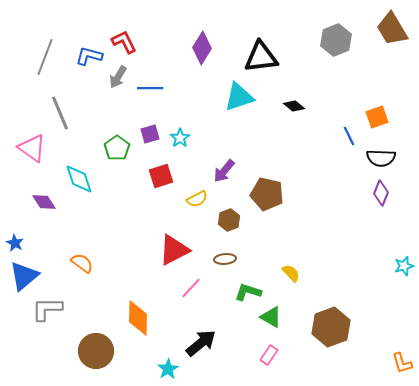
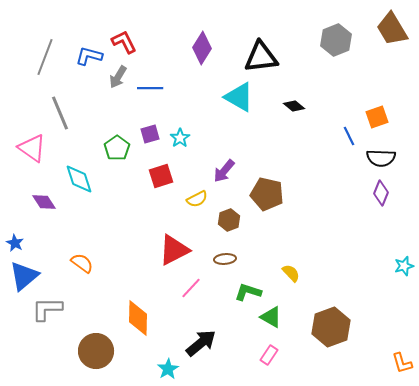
cyan triangle at (239, 97): rotated 48 degrees clockwise
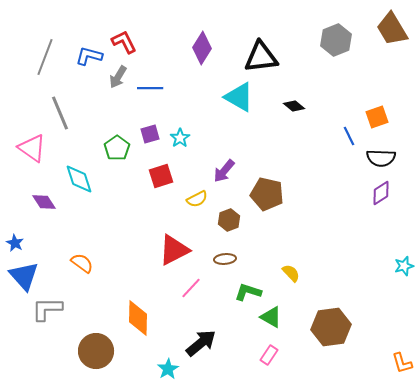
purple diamond at (381, 193): rotated 35 degrees clockwise
blue triangle at (24, 276): rotated 32 degrees counterclockwise
brown hexagon at (331, 327): rotated 12 degrees clockwise
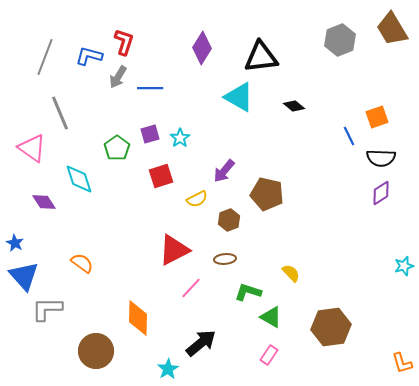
gray hexagon at (336, 40): moved 4 px right
red L-shape at (124, 42): rotated 44 degrees clockwise
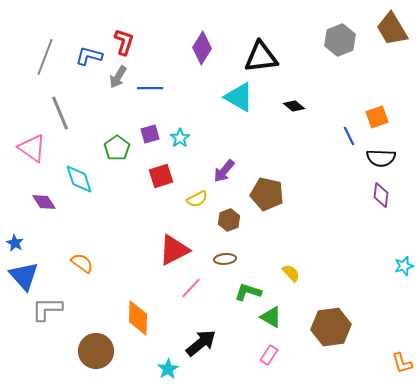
purple diamond at (381, 193): moved 2 px down; rotated 50 degrees counterclockwise
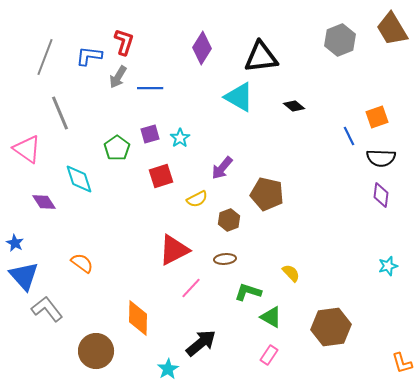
blue L-shape at (89, 56): rotated 8 degrees counterclockwise
pink triangle at (32, 148): moved 5 px left, 1 px down
purple arrow at (224, 171): moved 2 px left, 3 px up
cyan star at (404, 266): moved 16 px left
gray L-shape at (47, 309): rotated 52 degrees clockwise
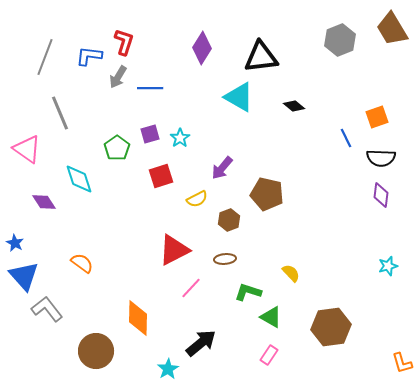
blue line at (349, 136): moved 3 px left, 2 px down
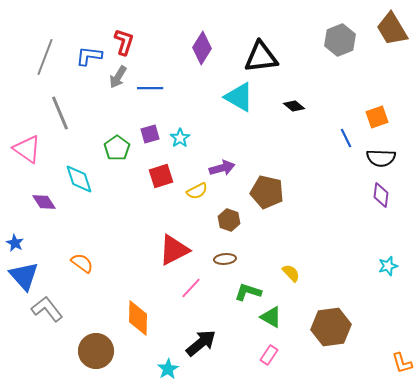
purple arrow at (222, 168): rotated 145 degrees counterclockwise
brown pentagon at (267, 194): moved 2 px up
yellow semicircle at (197, 199): moved 8 px up
brown hexagon at (229, 220): rotated 20 degrees counterclockwise
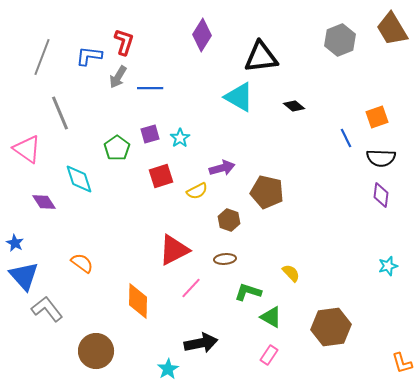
purple diamond at (202, 48): moved 13 px up
gray line at (45, 57): moved 3 px left
orange diamond at (138, 318): moved 17 px up
black arrow at (201, 343): rotated 28 degrees clockwise
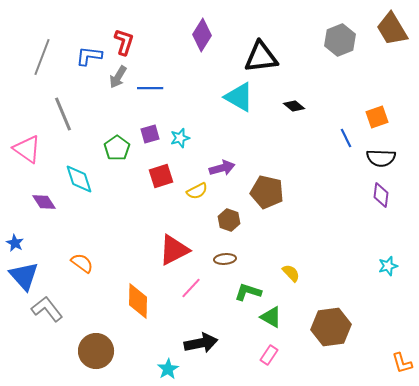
gray line at (60, 113): moved 3 px right, 1 px down
cyan star at (180, 138): rotated 18 degrees clockwise
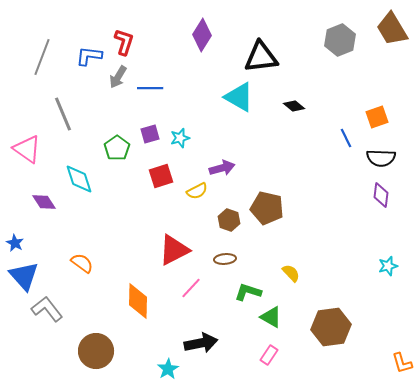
brown pentagon at (267, 192): moved 16 px down
